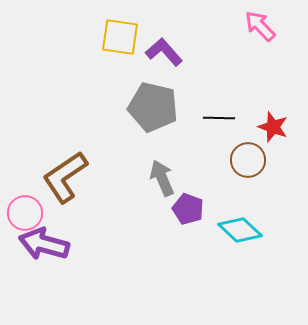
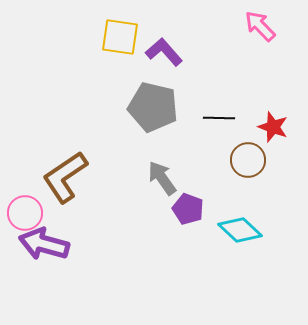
gray arrow: rotated 12 degrees counterclockwise
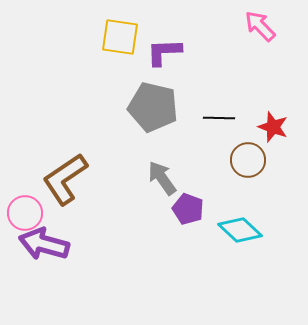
purple L-shape: rotated 51 degrees counterclockwise
brown L-shape: moved 2 px down
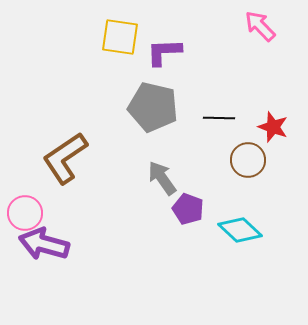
brown L-shape: moved 21 px up
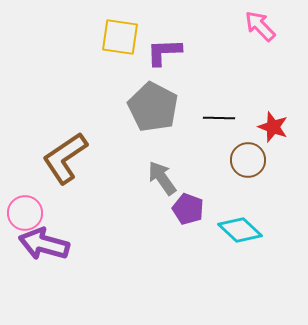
gray pentagon: rotated 15 degrees clockwise
